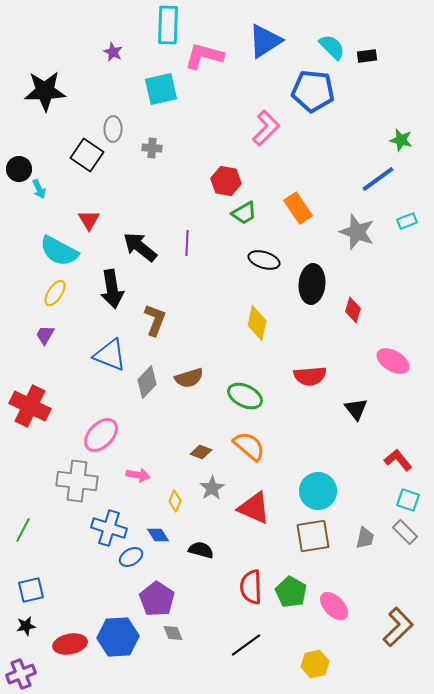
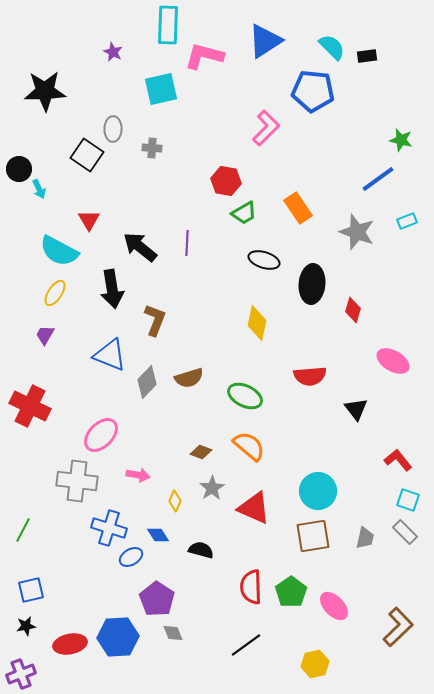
green pentagon at (291, 592): rotated 8 degrees clockwise
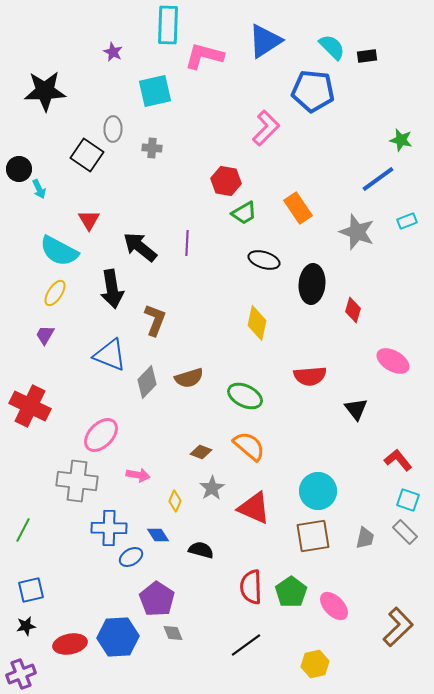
cyan square at (161, 89): moved 6 px left, 2 px down
blue cross at (109, 528): rotated 16 degrees counterclockwise
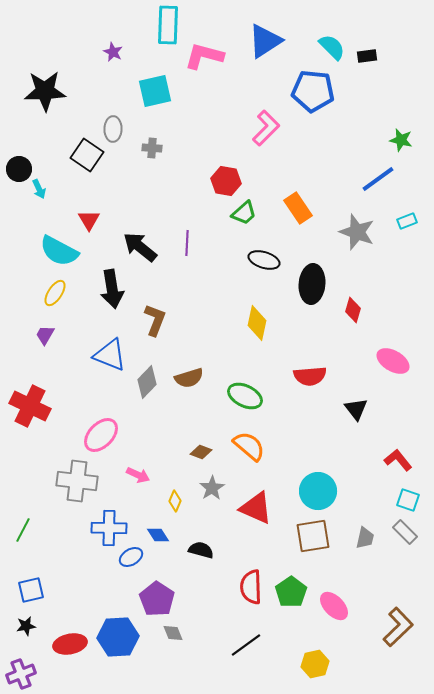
green trapezoid at (244, 213): rotated 12 degrees counterclockwise
pink arrow at (138, 475): rotated 15 degrees clockwise
red triangle at (254, 508): moved 2 px right
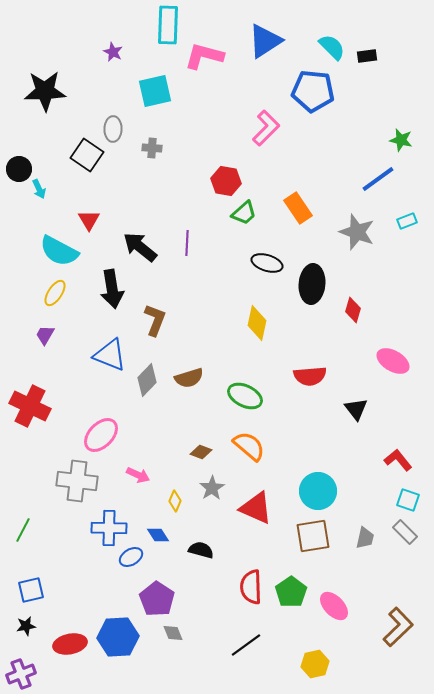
black ellipse at (264, 260): moved 3 px right, 3 px down
gray diamond at (147, 382): moved 2 px up
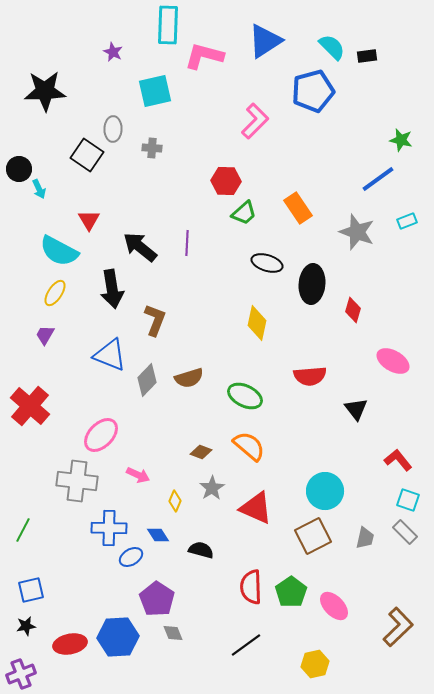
blue pentagon at (313, 91): rotated 21 degrees counterclockwise
pink L-shape at (266, 128): moved 11 px left, 7 px up
red hexagon at (226, 181): rotated 8 degrees counterclockwise
red cross at (30, 406): rotated 15 degrees clockwise
cyan circle at (318, 491): moved 7 px right
brown square at (313, 536): rotated 18 degrees counterclockwise
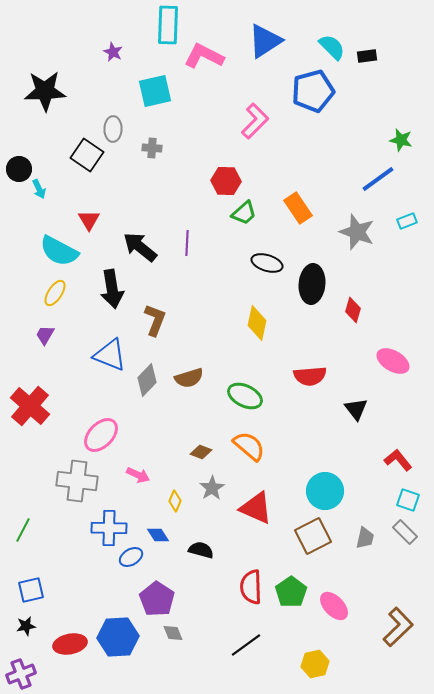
pink L-shape at (204, 56): rotated 12 degrees clockwise
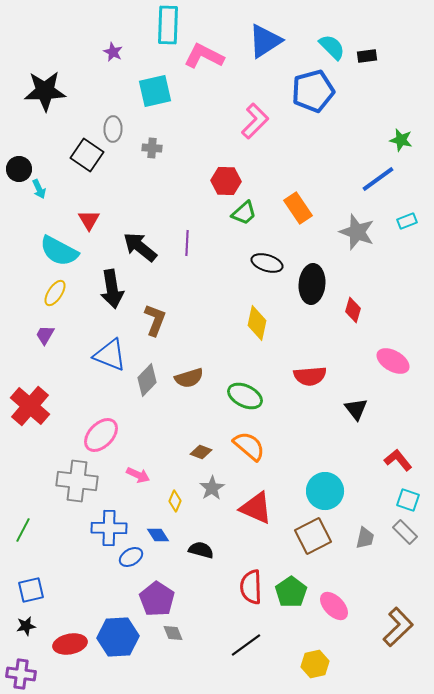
purple cross at (21, 674): rotated 28 degrees clockwise
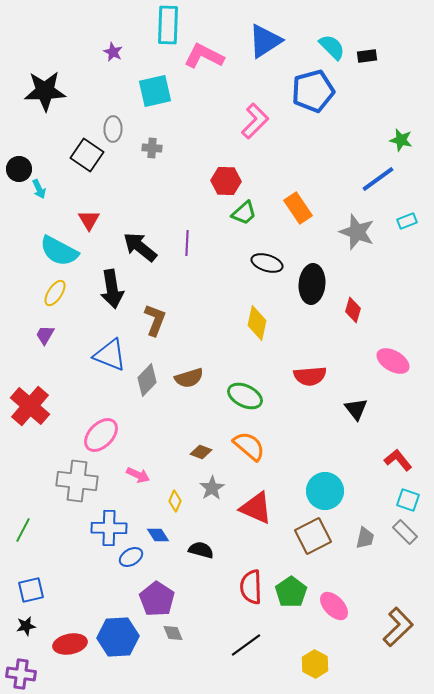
yellow hexagon at (315, 664): rotated 20 degrees counterclockwise
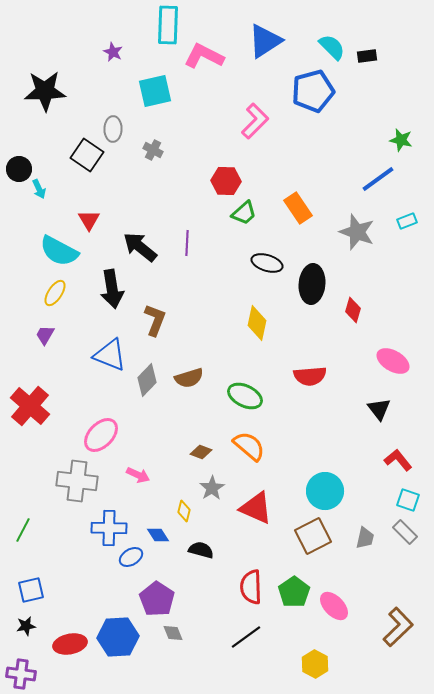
gray cross at (152, 148): moved 1 px right, 2 px down; rotated 24 degrees clockwise
black triangle at (356, 409): moved 23 px right
yellow diamond at (175, 501): moved 9 px right, 10 px down; rotated 10 degrees counterclockwise
green pentagon at (291, 592): moved 3 px right
black line at (246, 645): moved 8 px up
